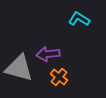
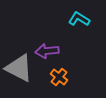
purple arrow: moved 1 px left, 3 px up
gray triangle: rotated 12 degrees clockwise
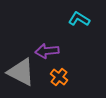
gray triangle: moved 2 px right, 4 px down
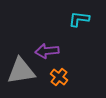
cyan L-shape: rotated 25 degrees counterclockwise
gray triangle: moved 1 px up; rotated 36 degrees counterclockwise
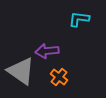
gray triangle: rotated 44 degrees clockwise
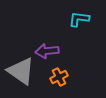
orange cross: rotated 24 degrees clockwise
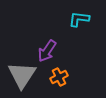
purple arrow: rotated 50 degrees counterclockwise
gray triangle: moved 1 px right, 4 px down; rotated 28 degrees clockwise
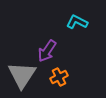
cyan L-shape: moved 2 px left, 3 px down; rotated 20 degrees clockwise
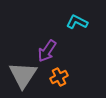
gray triangle: moved 1 px right
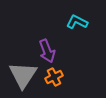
purple arrow: rotated 55 degrees counterclockwise
orange cross: moved 5 px left
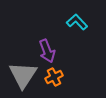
cyan L-shape: rotated 20 degrees clockwise
